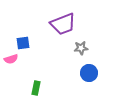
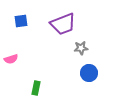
blue square: moved 2 px left, 22 px up
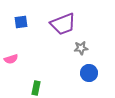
blue square: moved 1 px down
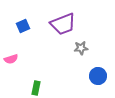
blue square: moved 2 px right, 4 px down; rotated 16 degrees counterclockwise
blue circle: moved 9 px right, 3 px down
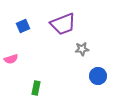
gray star: moved 1 px right, 1 px down
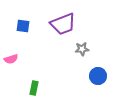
blue square: rotated 32 degrees clockwise
green rectangle: moved 2 px left
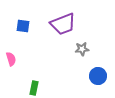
pink semicircle: rotated 88 degrees counterclockwise
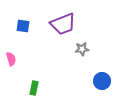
blue circle: moved 4 px right, 5 px down
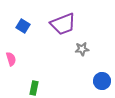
blue square: rotated 24 degrees clockwise
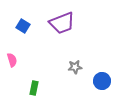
purple trapezoid: moved 1 px left, 1 px up
gray star: moved 7 px left, 18 px down
pink semicircle: moved 1 px right, 1 px down
